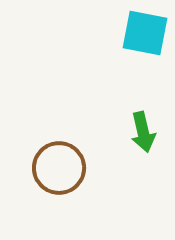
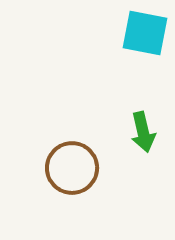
brown circle: moved 13 px right
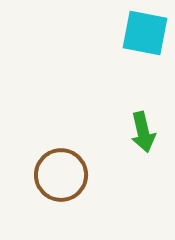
brown circle: moved 11 px left, 7 px down
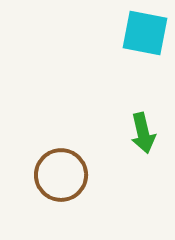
green arrow: moved 1 px down
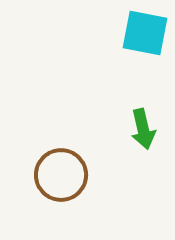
green arrow: moved 4 px up
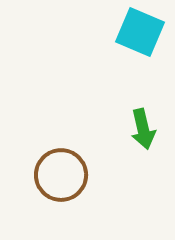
cyan square: moved 5 px left, 1 px up; rotated 12 degrees clockwise
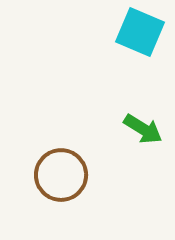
green arrow: rotated 45 degrees counterclockwise
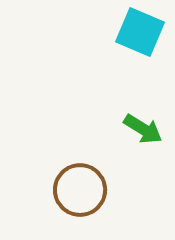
brown circle: moved 19 px right, 15 px down
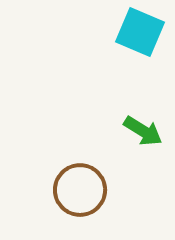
green arrow: moved 2 px down
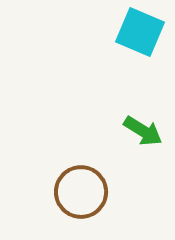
brown circle: moved 1 px right, 2 px down
